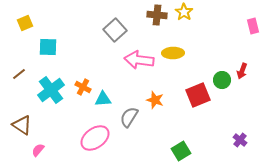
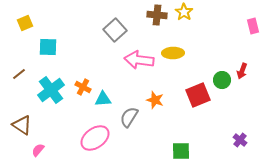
green square: rotated 30 degrees clockwise
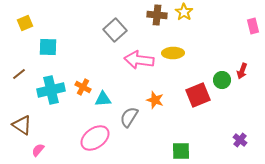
cyan cross: rotated 24 degrees clockwise
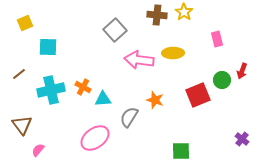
pink rectangle: moved 36 px left, 13 px down
brown triangle: rotated 20 degrees clockwise
purple cross: moved 2 px right, 1 px up
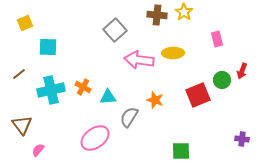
cyan triangle: moved 5 px right, 2 px up
purple cross: rotated 32 degrees counterclockwise
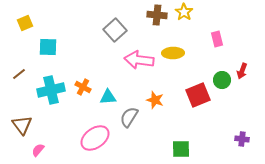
green square: moved 2 px up
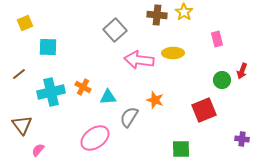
cyan cross: moved 2 px down
red square: moved 6 px right, 15 px down
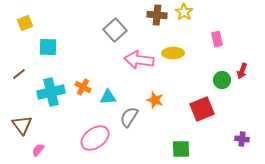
red square: moved 2 px left, 1 px up
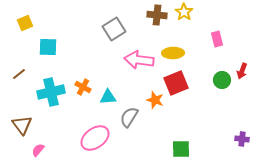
gray square: moved 1 px left, 1 px up; rotated 10 degrees clockwise
red square: moved 26 px left, 26 px up
